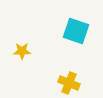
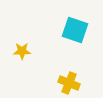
cyan square: moved 1 px left, 1 px up
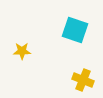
yellow cross: moved 14 px right, 3 px up
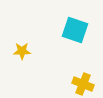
yellow cross: moved 4 px down
